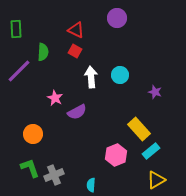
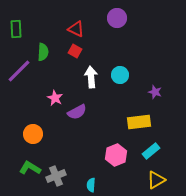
red triangle: moved 1 px up
yellow rectangle: moved 7 px up; rotated 55 degrees counterclockwise
green L-shape: rotated 40 degrees counterclockwise
gray cross: moved 2 px right, 1 px down
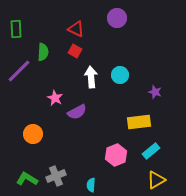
green L-shape: moved 3 px left, 11 px down
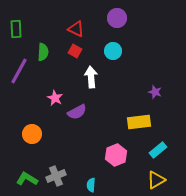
purple line: rotated 16 degrees counterclockwise
cyan circle: moved 7 px left, 24 px up
orange circle: moved 1 px left
cyan rectangle: moved 7 px right, 1 px up
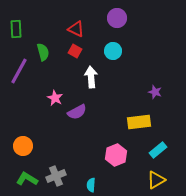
green semicircle: rotated 18 degrees counterclockwise
orange circle: moved 9 px left, 12 px down
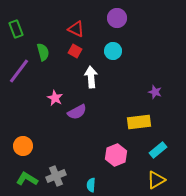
green rectangle: rotated 18 degrees counterclockwise
purple line: rotated 8 degrees clockwise
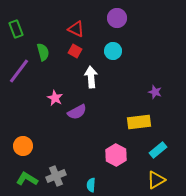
pink hexagon: rotated 10 degrees counterclockwise
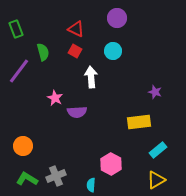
purple semicircle: rotated 24 degrees clockwise
pink hexagon: moved 5 px left, 9 px down
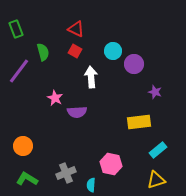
purple circle: moved 17 px right, 46 px down
pink hexagon: rotated 15 degrees counterclockwise
gray cross: moved 10 px right, 3 px up
yellow triangle: rotated 12 degrees clockwise
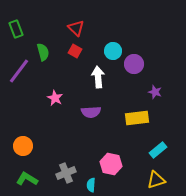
red triangle: moved 1 px up; rotated 18 degrees clockwise
white arrow: moved 7 px right
purple semicircle: moved 14 px right
yellow rectangle: moved 2 px left, 4 px up
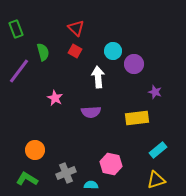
orange circle: moved 12 px right, 4 px down
cyan semicircle: rotated 88 degrees clockwise
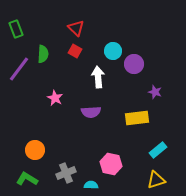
green semicircle: moved 2 px down; rotated 18 degrees clockwise
purple line: moved 2 px up
